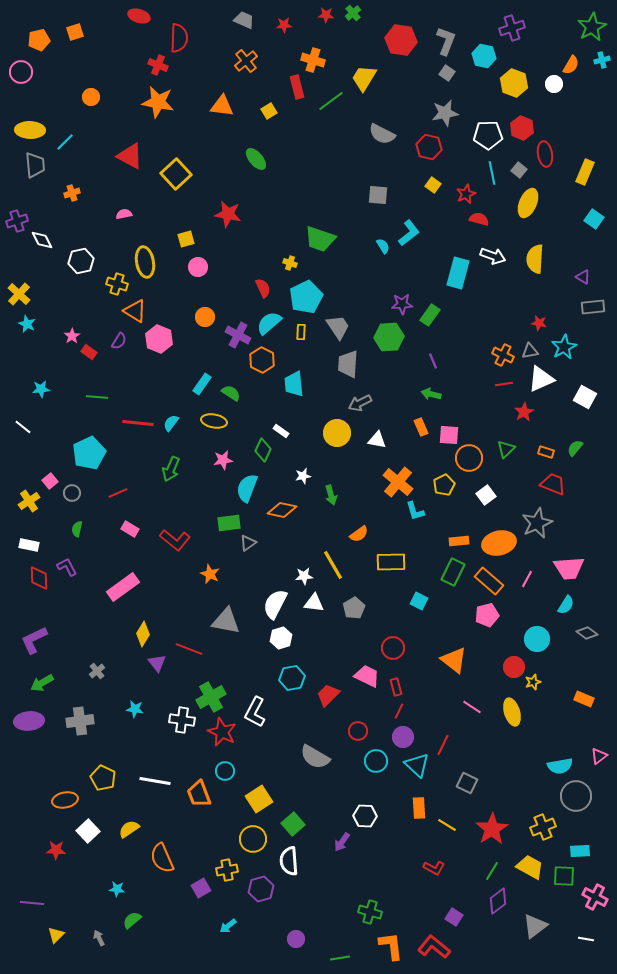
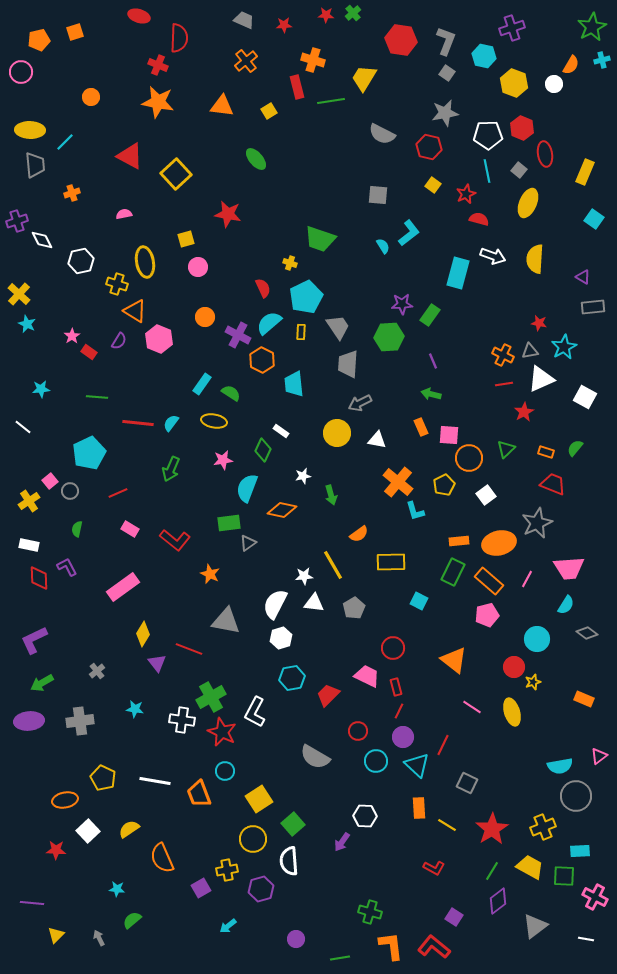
green line at (331, 101): rotated 28 degrees clockwise
cyan line at (492, 173): moved 5 px left, 2 px up
gray circle at (72, 493): moved 2 px left, 2 px up
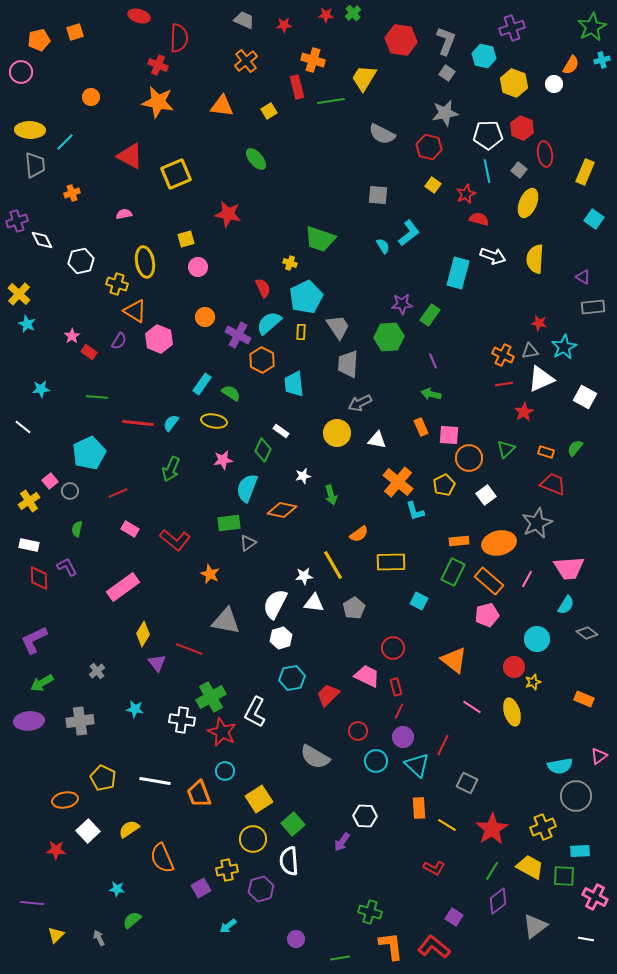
yellow square at (176, 174): rotated 20 degrees clockwise
